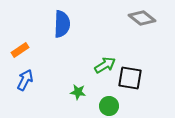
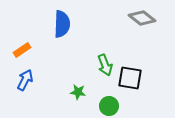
orange rectangle: moved 2 px right
green arrow: rotated 100 degrees clockwise
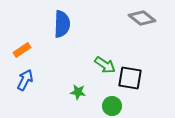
green arrow: rotated 35 degrees counterclockwise
green circle: moved 3 px right
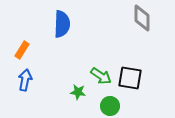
gray diamond: rotated 52 degrees clockwise
orange rectangle: rotated 24 degrees counterclockwise
green arrow: moved 4 px left, 11 px down
blue arrow: rotated 15 degrees counterclockwise
green circle: moved 2 px left
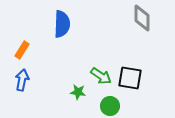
blue arrow: moved 3 px left
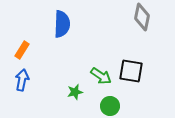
gray diamond: moved 1 px up; rotated 12 degrees clockwise
black square: moved 1 px right, 7 px up
green star: moved 3 px left; rotated 21 degrees counterclockwise
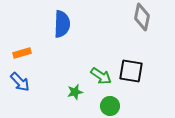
orange rectangle: moved 3 px down; rotated 42 degrees clockwise
blue arrow: moved 2 px left, 2 px down; rotated 125 degrees clockwise
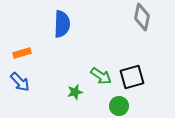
black square: moved 1 px right, 6 px down; rotated 25 degrees counterclockwise
green circle: moved 9 px right
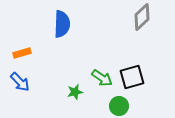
gray diamond: rotated 36 degrees clockwise
green arrow: moved 1 px right, 2 px down
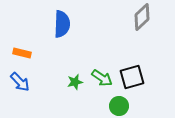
orange rectangle: rotated 30 degrees clockwise
green star: moved 10 px up
